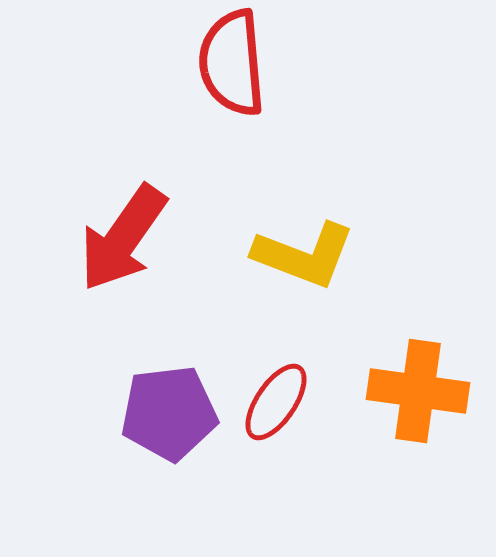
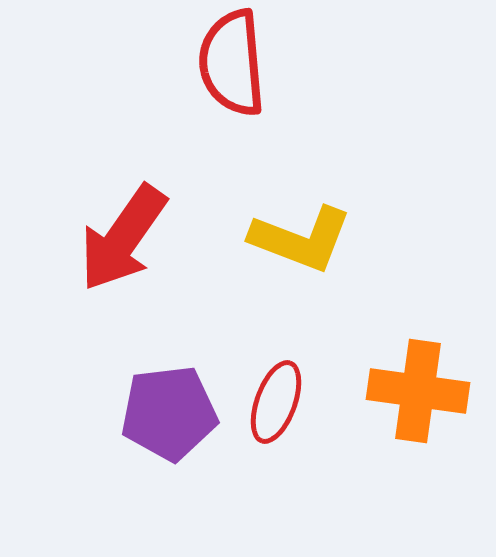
yellow L-shape: moved 3 px left, 16 px up
red ellipse: rotated 14 degrees counterclockwise
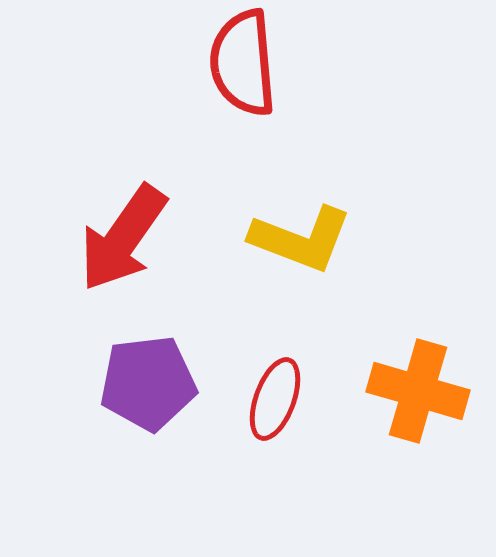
red semicircle: moved 11 px right
orange cross: rotated 8 degrees clockwise
red ellipse: moved 1 px left, 3 px up
purple pentagon: moved 21 px left, 30 px up
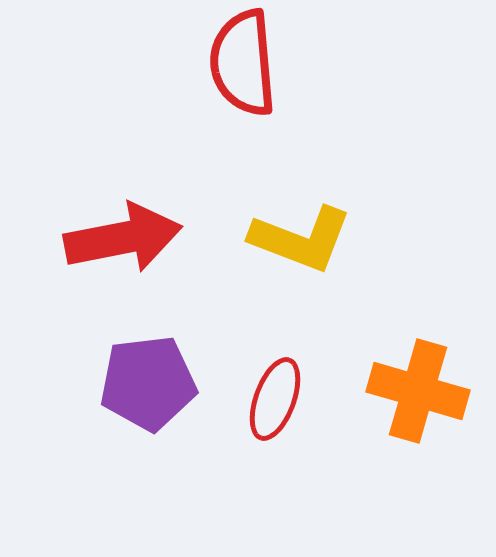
red arrow: rotated 136 degrees counterclockwise
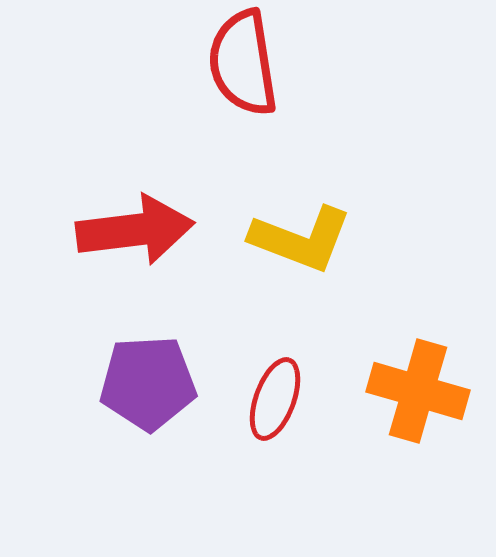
red semicircle: rotated 4 degrees counterclockwise
red arrow: moved 12 px right, 8 px up; rotated 4 degrees clockwise
purple pentagon: rotated 4 degrees clockwise
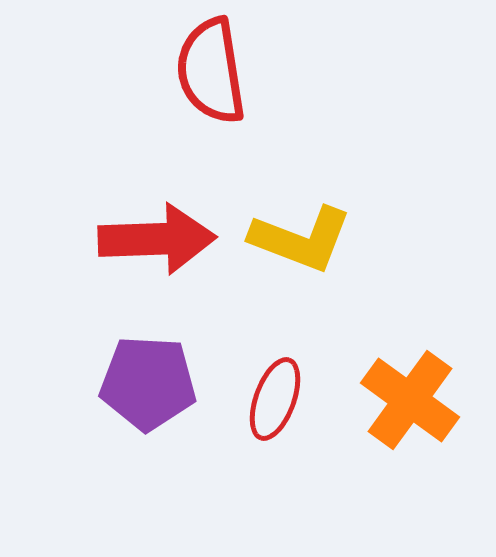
red semicircle: moved 32 px left, 8 px down
red arrow: moved 22 px right, 9 px down; rotated 5 degrees clockwise
purple pentagon: rotated 6 degrees clockwise
orange cross: moved 8 px left, 9 px down; rotated 20 degrees clockwise
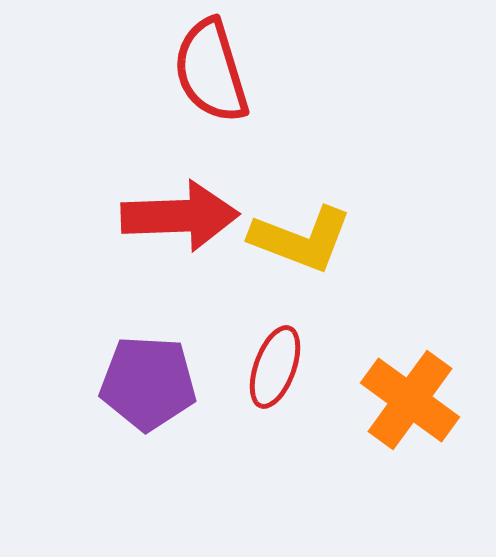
red semicircle: rotated 8 degrees counterclockwise
red arrow: moved 23 px right, 23 px up
red ellipse: moved 32 px up
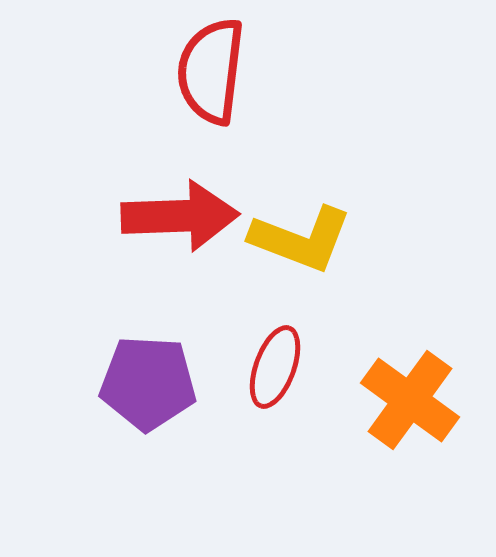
red semicircle: rotated 24 degrees clockwise
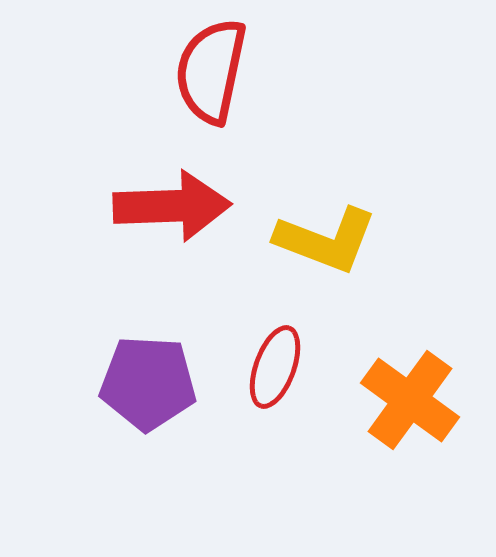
red semicircle: rotated 5 degrees clockwise
red arrow: moved 8 px left, 10 px up
yellow L-shape: moved 25 px right, 1 px down
